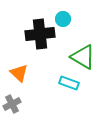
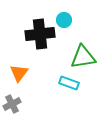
cyan circle: moved 1 px right, 1 px down
green triangle: rotated 40 degrees counterclockwise
orange triangle: rotated 24 degrees clockwise
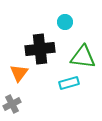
cyan circle: moved 1 px right, 2 px down
black cross: moved 15 px down
green triangle: rotated 16 degrees clockwise
cyan rectangle: rotated 36 degrees counterclockwise
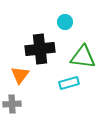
orange triangle: moved 1 px right, 2 px down
gray cross: rotated 24 degrees clockwise
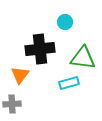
green triangle: moved 1 px down
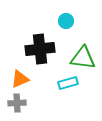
cyan circle: moved 1 px right, 1 px up
orange triangle: moved 4 px down; rotated 30 degrees clockwise
cyan rectangle: moved 1 px left
gray cross: moved 5 px right, 1 px up
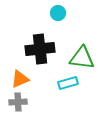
cyan circle: moved 8 px left, 8 px up
green triangle: moved 1 px left
gray cross: moved 1 px right, 1 px up
